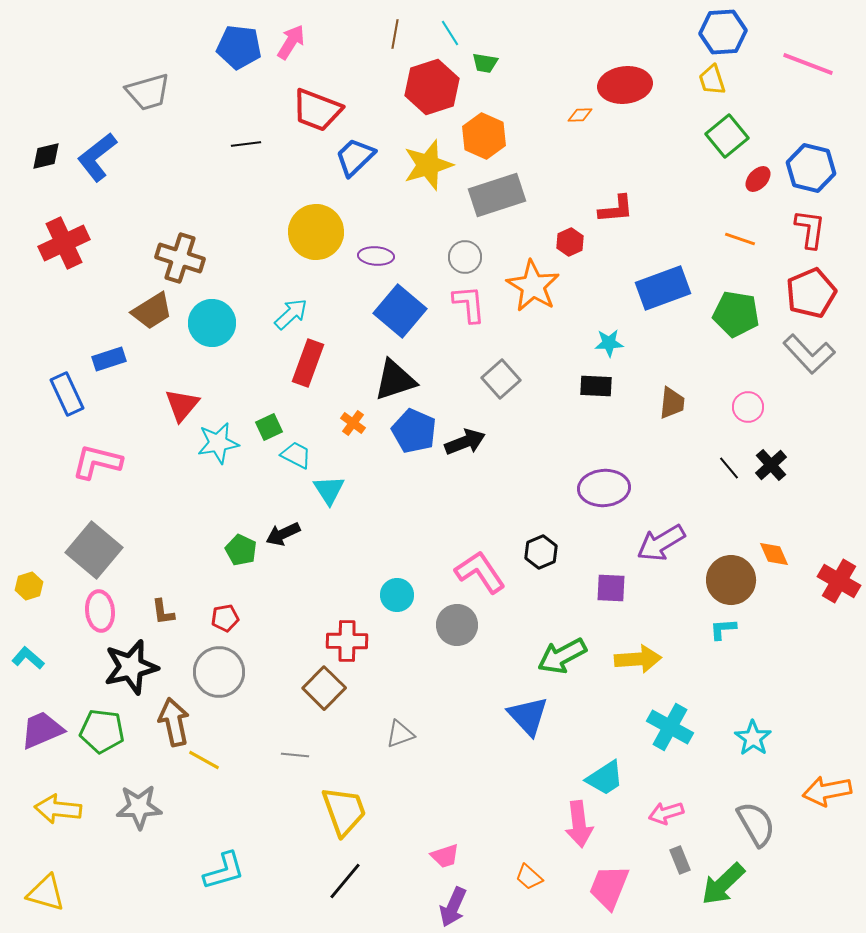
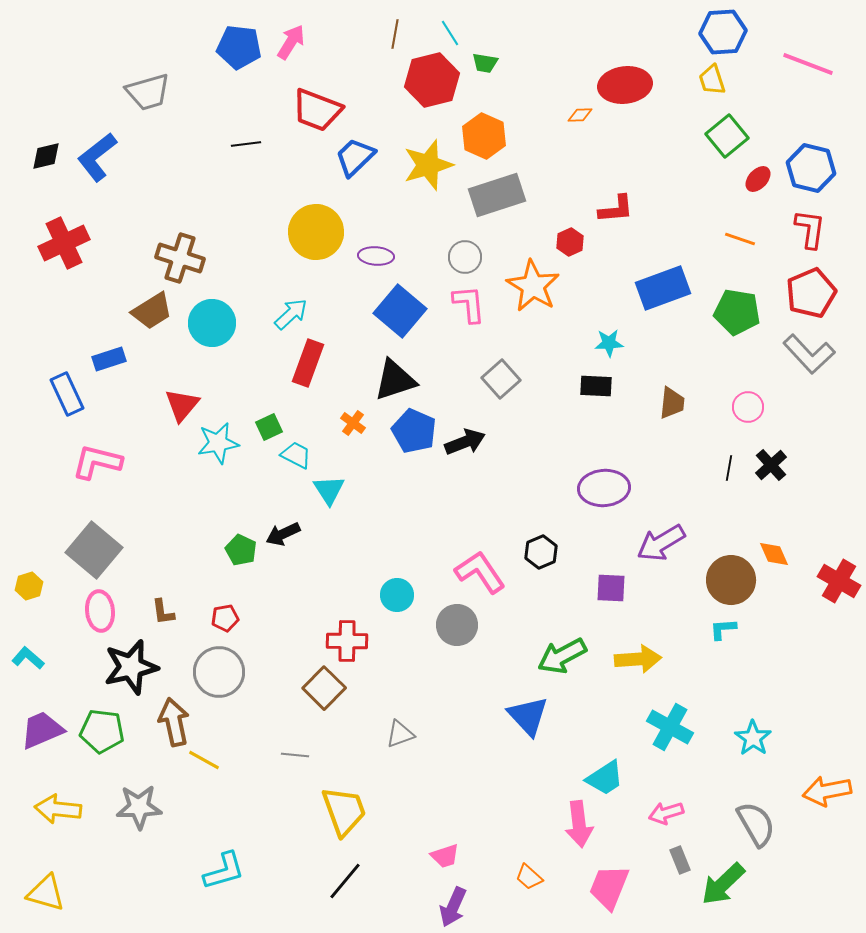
red hexagon at (432, 87): moved 7 px up; rotated 4 degrees clockwise
green pentagon at (736, 314): moved 1 px right, 2 px up
black line at (729, 468): rotated 50 degrees clockwise
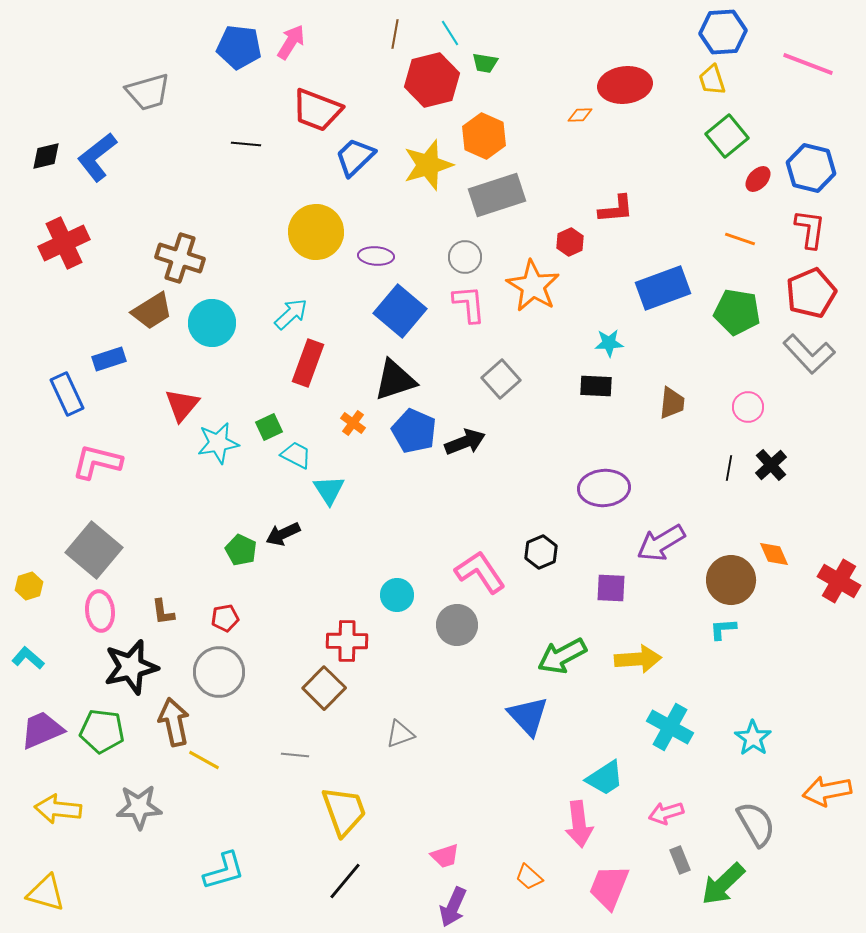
black line at (246, 144): rotated 12 degrees clockwise
